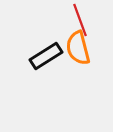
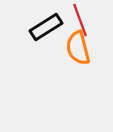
black rectangle: moved 29 px up
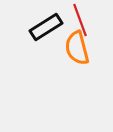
orange semicircle: moved 1 px left
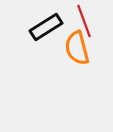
red line: moved 4 px right, 1 px down
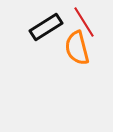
red line: moved 1 px down; rotated 12 degrees counterclockwise
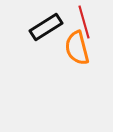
red line: rotated 16 degrees clockwise
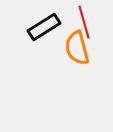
black rectangle: moved 2 px left
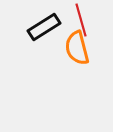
red line: moved 3 px left, 2 px up
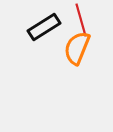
orange semicircle: rotated 36 degrees clockwise
